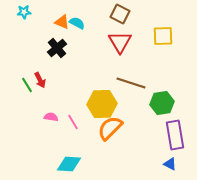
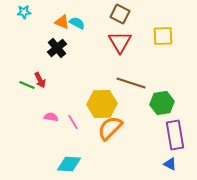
green line: rotated 35 degrees counterclockwise
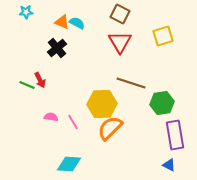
cyan star: moved 2 px right
yellow square: rotated 15 degrees counterclockwise
blue triangle: moved 1 px left, 1 px down
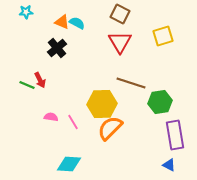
green hexagon: moved 2 px left, 1 px up
